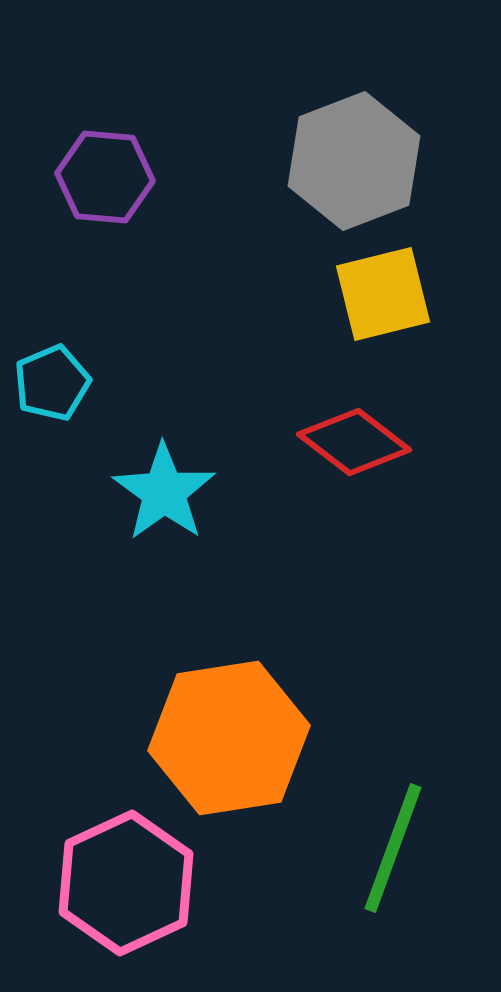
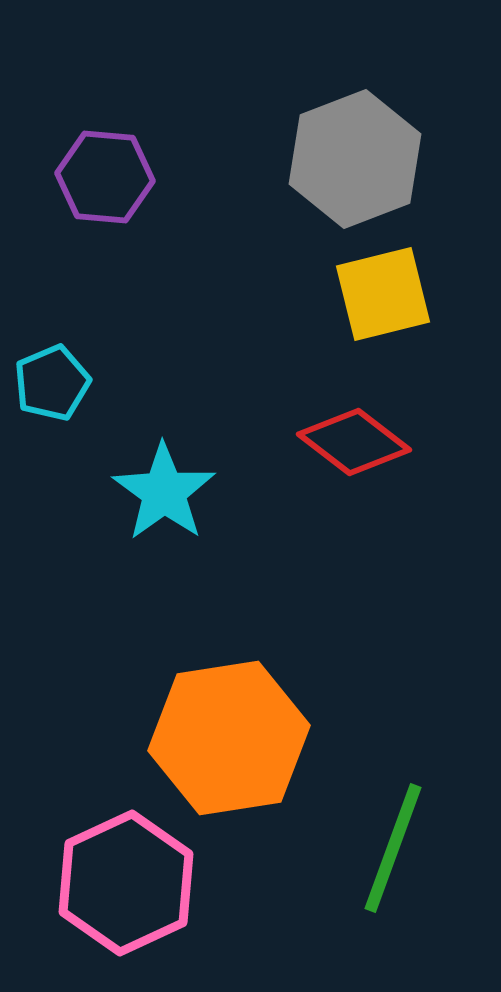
gray hexagon: moved 1 px right, 2 px up
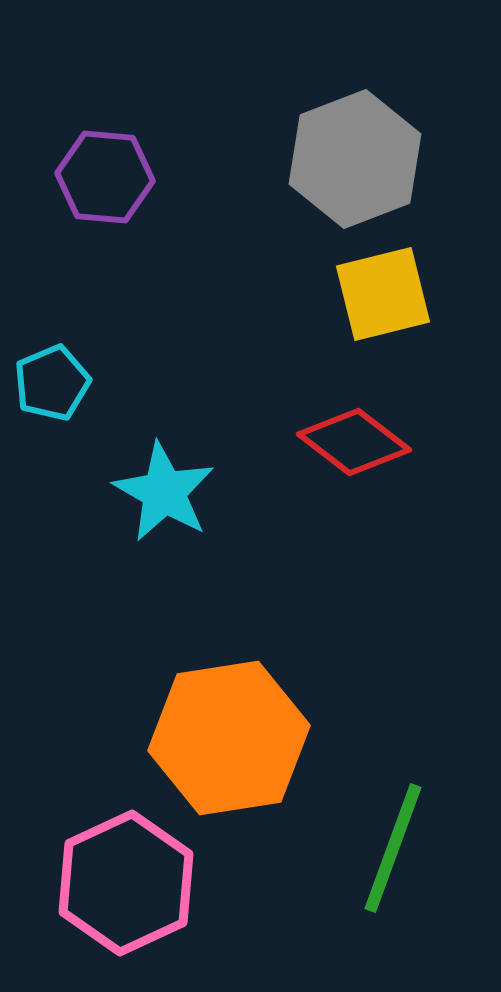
cyan star: rotated 6 degrees counterclockwise
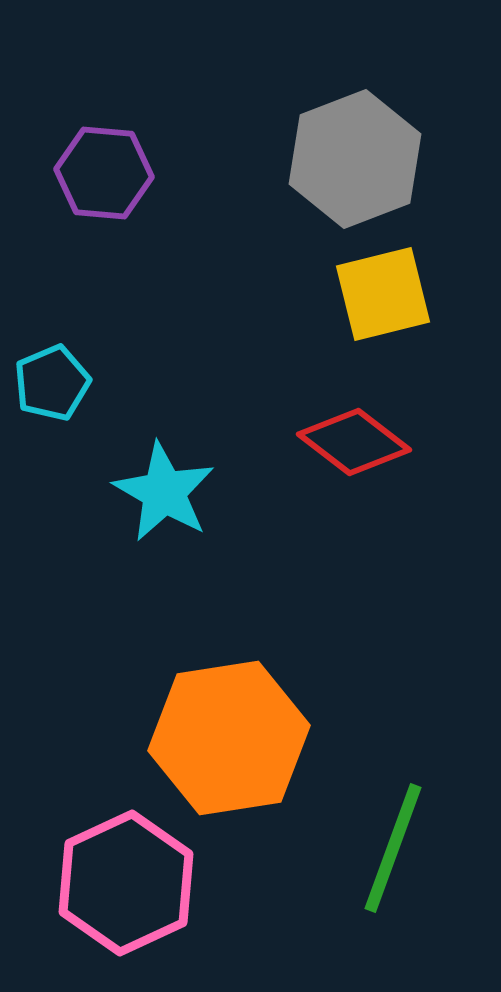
purple hexagon: moved 1 px left, 4 px up
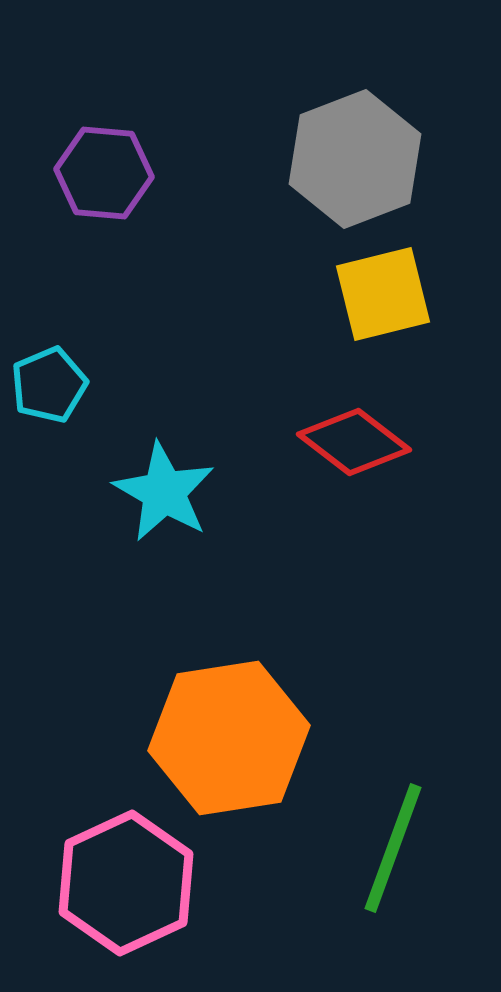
cyan pentagon: moved 3 px left, 2 px down
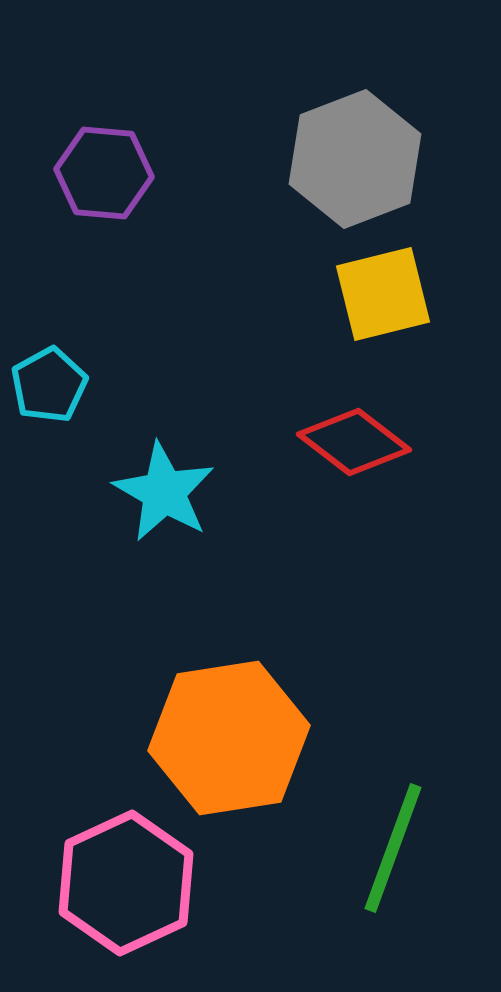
cyan pentagon: rotated 6 degrees counterclockwise
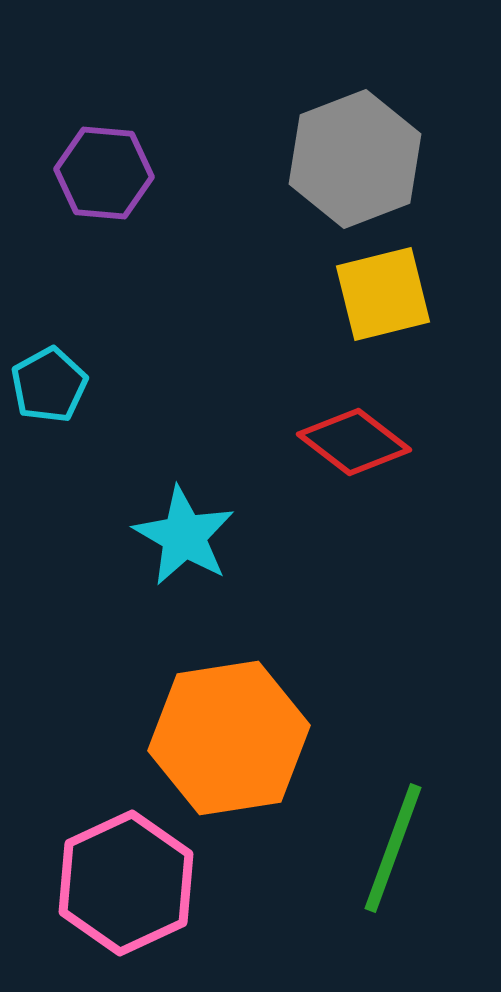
cyan star: moved 20 px right, 44 px down
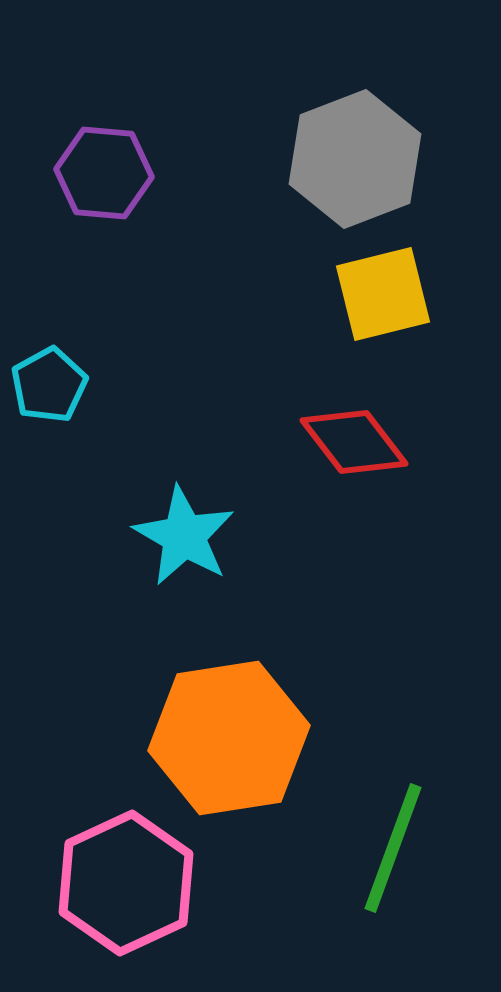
red diamond: rotated 15 degrees clockwise
